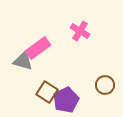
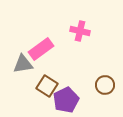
pink cross: rotated 18 degrees counterclockwise
pink rectangle: moved 3 px right, 1 px down
gray triangle: moved 3 px down; rotated 25 degrees counterclockwise
brown square: moved 6 px up
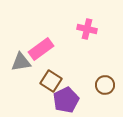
pink cross: moved 7 px right, 2 px up
gray triangle: moved 2 px left, 2 px up
brown square: moved 4 px right, 5 px up
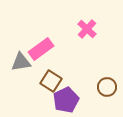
pink cross: rotated 30 degrees clockwise
brown circle: moved 2 px right, 2 px down
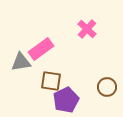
brown square: rotated 25 degrees counterclockwise
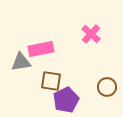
pink cross: moved 4 px right, 5 px down
pink rectangle: rotated 25 degrees clockwise
